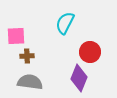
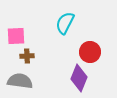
gray semicircle: moved 10 px left, 1 px up
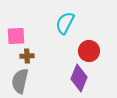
red circle: moved 1 px left, 1 px up
gray semicircle: rotated 85 degrees counterclockwise
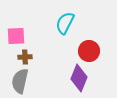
brown cross: moved 2 px left, 1 px down
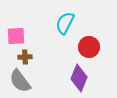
red circle: moved 4 px up
gray semicircle: rotated 50 degrees counterclockwise
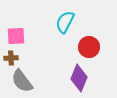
cyan semicircle: moved 1 px up
brown cross: moved 14 px left, 1 px down
gray semicircle: moved 2 px right
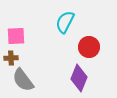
gray semicircle: moved 1 px right, 1 px up
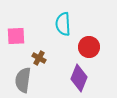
cyan semicircle: moved 2 px left, 2 px down; rotated 30 degrees counterclockwise
brown cross: moved 28 px right; rotated 32 degrees clockwise
gray semicircle: rotated 45 degrees clockwise
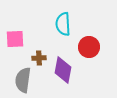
pink square: moved 1 px left, 3 px down
brown cross: rotated 32 degrees counterclockwise
purple diamond: moved 16 px left, 8 px up; rotated 12 degrees counterclockwise
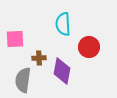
purple diamond: moved 1 px left, 1 px down
